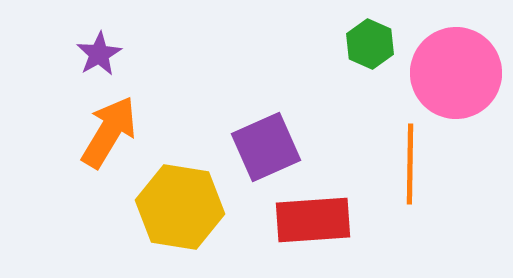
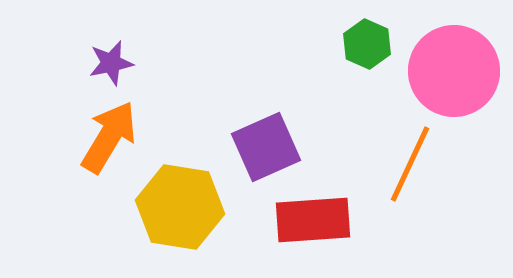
green hexagon: moved 3 px left
purple star: moved 12 px right, 9 px down; rotated 18 degrees clockwise
pink circle: moved 2 px left, 2 px up
orange arrow: moved 5 px down
orange line: rotated 24 degrees clockwise
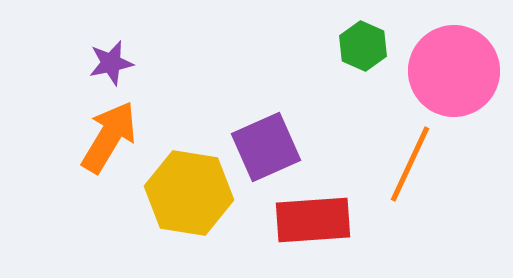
green hexagon: moved 4 px left, 2 px down
yellow hexagon: moved 9 px right, 14 px up
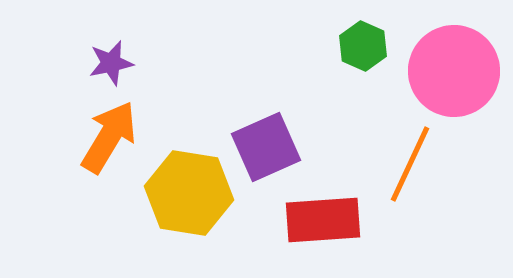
red rectangle: moved 10 px right
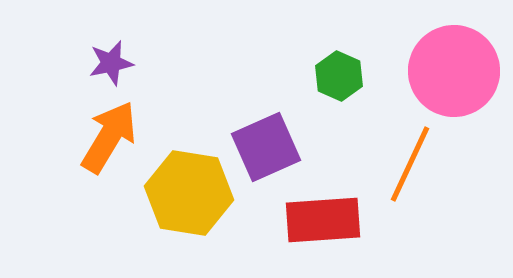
green hexagon: moved 24 px left, 30 px down
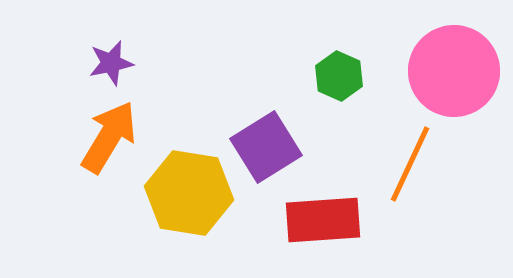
purple square: rotated 8 degrees counterclockwise
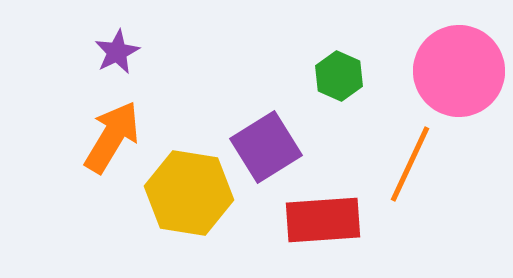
purple star: moved 6 px right, 11 px up; rotated 15 degrees counterclockwise
pink circle: moved 5 px right
orange arrow: moved 3 px right
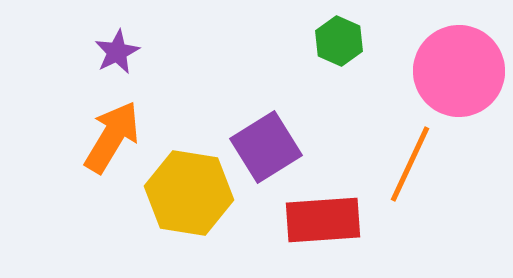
green hexagon: moved 35 px up
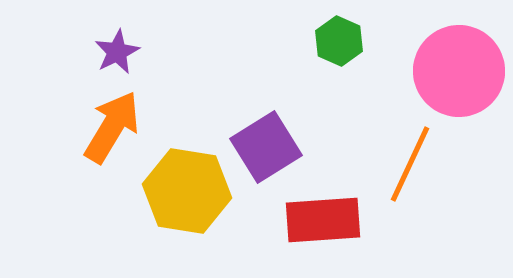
orange arrow: moved 10 px up
yellow hexagon: moved 2 px left, 2 px up
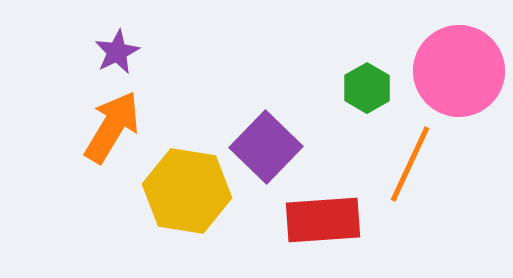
green hexagon: moved 28 px right, 47 px down; rotated 6 degrees clockwise
purple square: rotated 14 degrees counterclockwise
